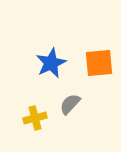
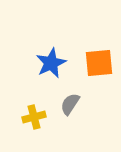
gray semicircle: rotated 10 degrees counterclockwise
yellow cross: moved 1 px left, 1 px up
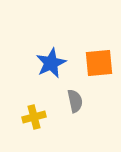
gray semicircle: moved 5 px right, 3 px up; rotated 135 degrees clockwise
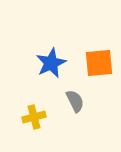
gray semicircle: rotated 15 degrees counterclockwise
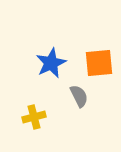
gray semicircle: moved 4 px right, 5 px up
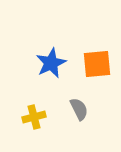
orange square: moved 2 px left, 1 px down
gray semicircle: moved 13 px down
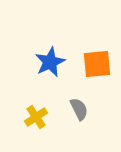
blue star: moved 1 px left, 1 px up
yellow cross: moved 2 px right; rotated 20 degrees counterclockwise
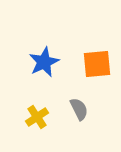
blue star: moved 6 px left
yellow cross: moved 1 px right
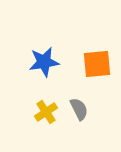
blue star: rotated 16 degrees clockwise
yellow cross: moved 9 px right, 5 px up
